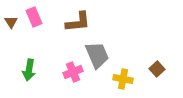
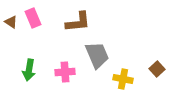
pink rectangle: moved 1 px left, 1 px down
brown triangle: rotated 24 degrees counterclockwise
pink cross: moved 8 px left; rotated 18 degrees clockwise
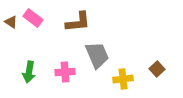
pink rectangle: rotated 30 degrees counterclockwise
green arrow: moved 2 px down
yellow cross: rotated 18 degrees counterclockwise
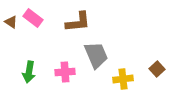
gray trapezoid: moved 1 px left
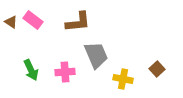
pink rectangle: moved 2 px down
green arrow: moved 2 px right, 2 px up; rotated 35 degrees counterclockwise
yellow cross: rotated 18 degrees clockwise
